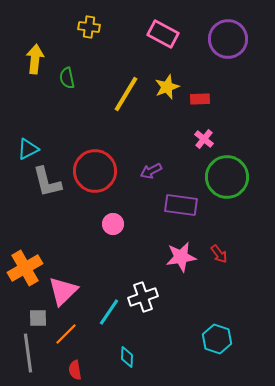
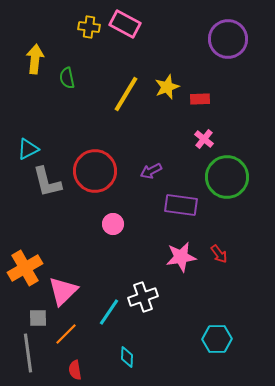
pink rectangle: moved 38 px left, 10 px up
cyan hexagon: rotated 20 degrees counterclockwise
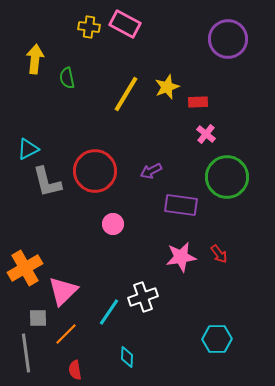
red rectangle: moved 2 px left, 3 px down
pink cross: moved 2 px right, 5 px up
gray line: moved 2 px left
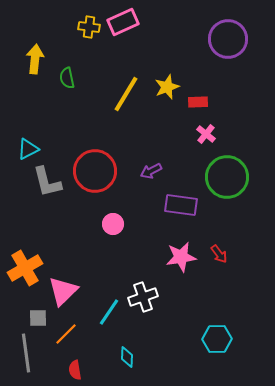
pink rectangle: moved 2 px left, 2 px up; rotated 52 degrees counterclockwise
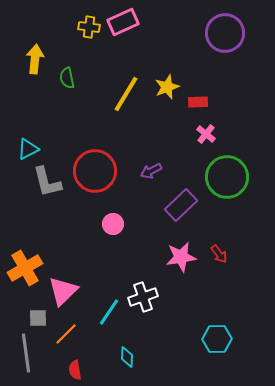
purple circle: moved 3 px left, 6 px up
purple rectangle: rotated 52 degrees counterclockwise
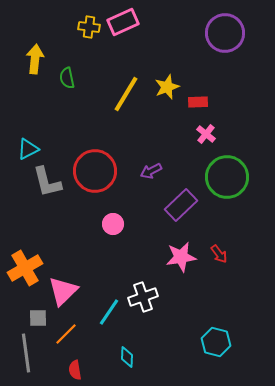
cyan hexagon: moved 1 px left, 3 px down; rotated 16 degrees clockwise
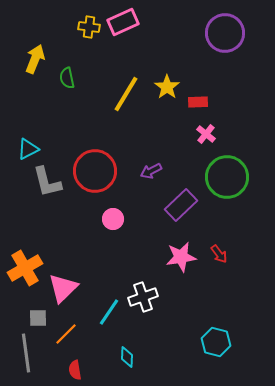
yellow arrow: rotated 16 degrees clockwise
yellow star: rotated 15 degrees counterclockwise
pink circle: moved 5 px up
pink triangle: moved 3 px up
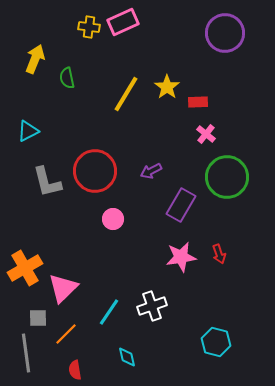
cyan triangle: moved 18 px up
purple rectangle: rotated 16 degrees counterclockwise
red arrow: rotated 18 degrees clockwise
white cross: moved 9 px right, 9 px down
cyan diamond: rotated 15 degrees counterclockwise
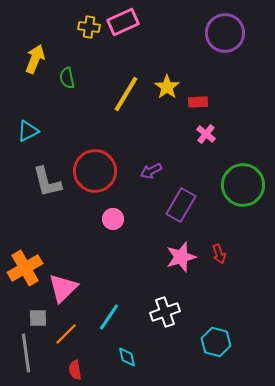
green circle: moved 16 px right, 8 px down
pink star: rotated 8 degrees counterclockwise
white cross: moved 13 px right, 6 px down
cyan line: moved 5 px down
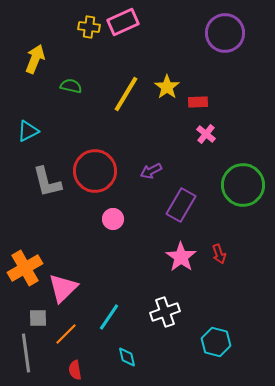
green semicircle: moved 4 px right, 8 px down; rotated 115 degrees clockwise
pink star: rotated 20 degrees counterclockwise
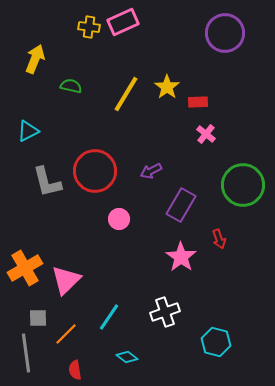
pink circle: moved 6 px right
red arrow: moved 15 px up
pink triangle: moved 3 px right, 8 px up
cyan diamond: rotated 40 degrees counterclockwise
